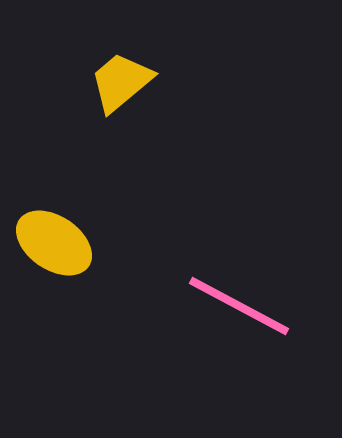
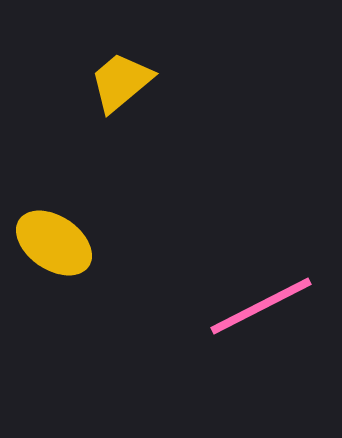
pink line: moved 22 px right; rotated 55 degrees counterclockwise
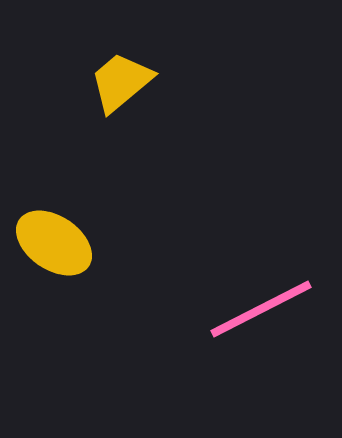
pink line: moved 3 px down
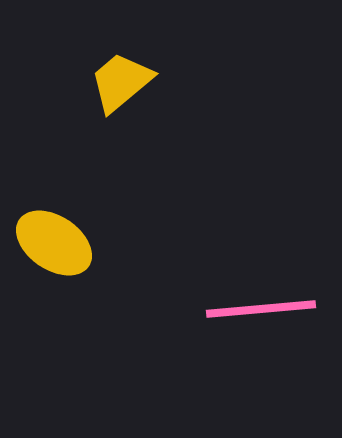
pink line: rotated 22 degrees clockwise
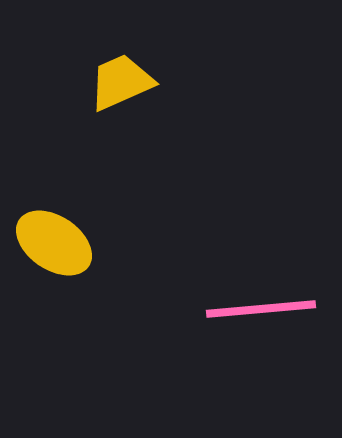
yellow trapezoid: rotated 16 degrees clockwise
